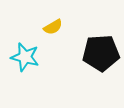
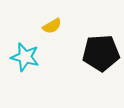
yellow semicircle: moved 1 px left, 1 px up
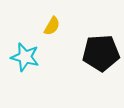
yellow semicircle: rotated 30 degrees counterclockwise
